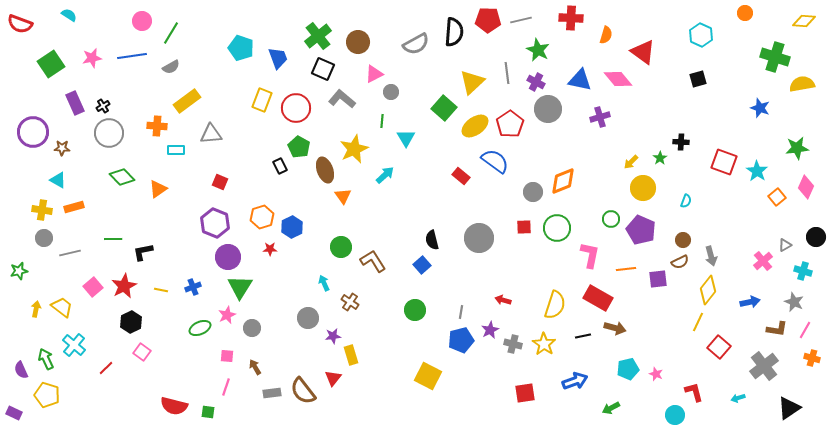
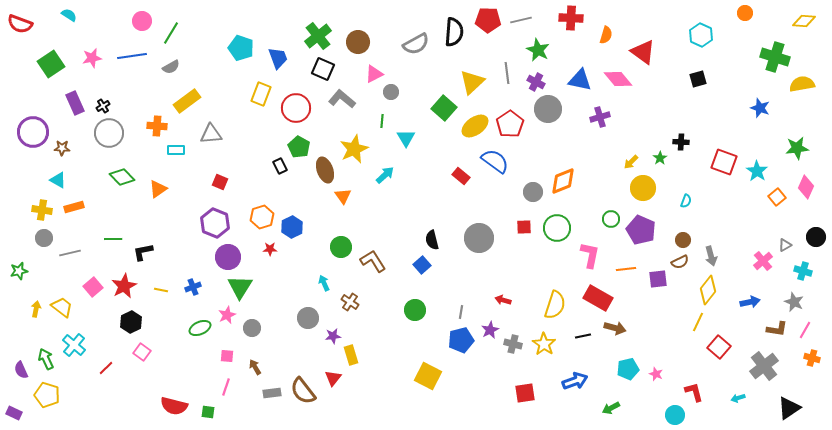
yellow rectangle at (262, 100): moved 1 px left, 6 px up
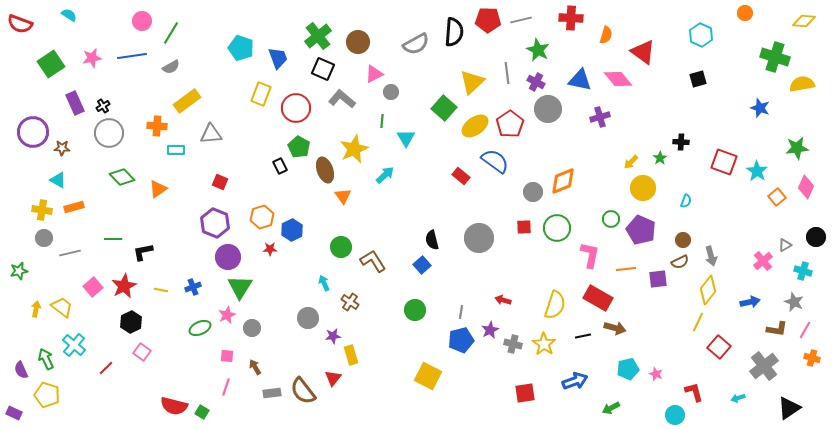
blue hexagon at (292, 227): moved 3 px down
green square at (208, 412): moved 6 px left; rotated 24 degrees clockwise
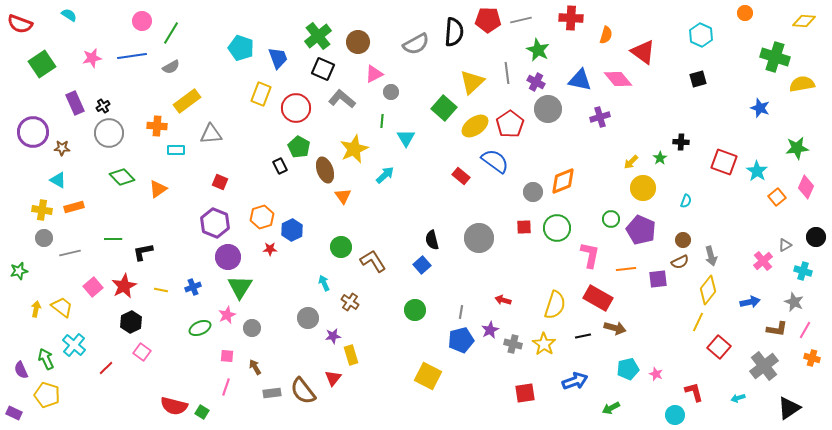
green square at (51, 64): moved 9 px left
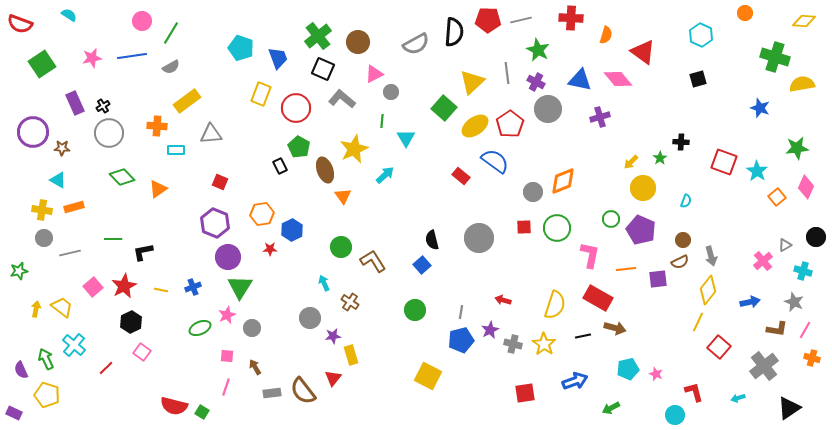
orange hexagon at (262, 217): moved 3 px up; rotated 10 degrees clockwise
gray circle at (308, 318): moved 2 px right
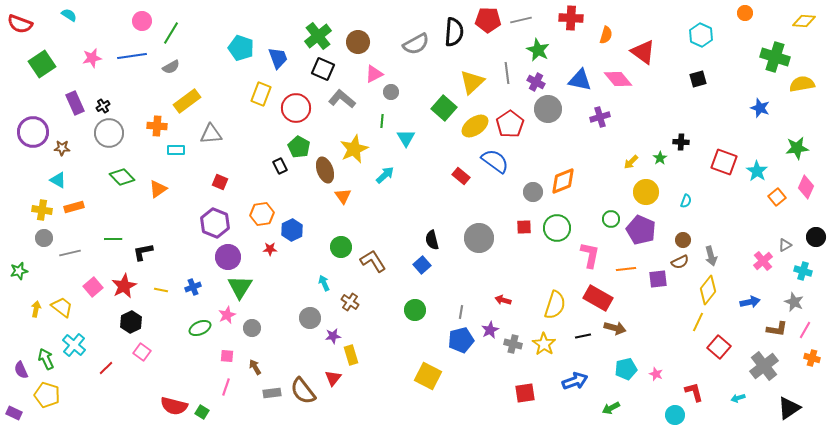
yellow circle at (643, 188): moved 3 px right, 4 px down
cyan pentagon at (628, 369): moved 2 px left
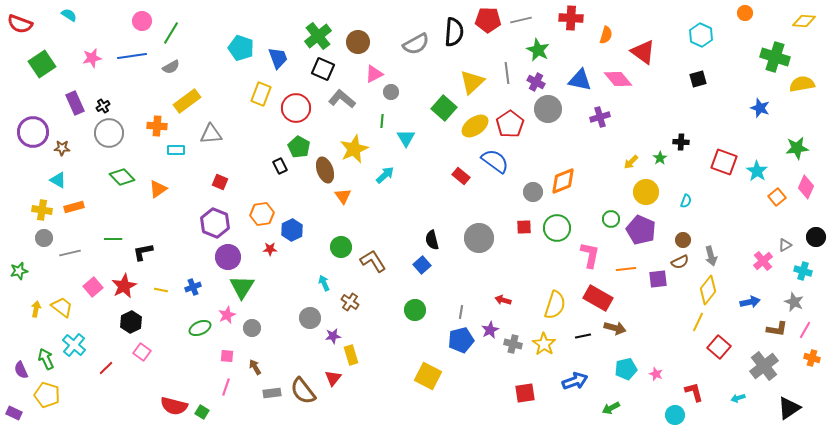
green triangle at (240, 287): moved 2 px right
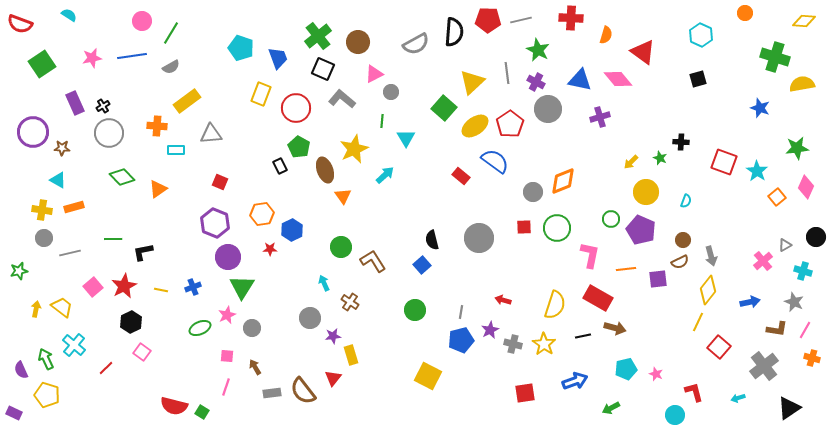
green star at (660, 158): rotated 16 degrees counterclockwise
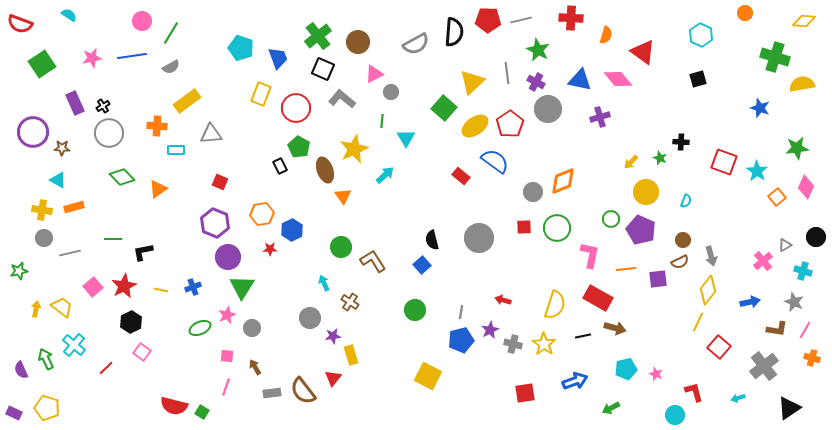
yellow pentagon at (47, 395): moved 13 px down
